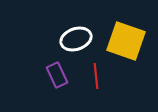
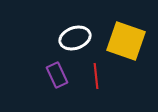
white ellipse: moved 1 px left, 1 px up
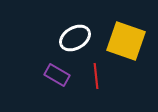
white ellipse: rotated 12 degrees counterclockwise
purple rectangle: rotated 35 degrees counterclockwise
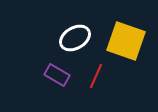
red line: rotated 30 degrees clockwise
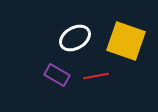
red line: rotated 55 degrees clockwise
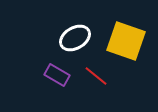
red line: rotated 50 degrees clockwise
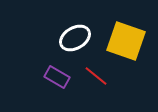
purple rectangle: moved 2 px down
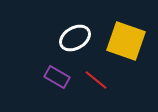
red line: moved 4 px down
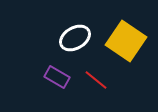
yellow square: rotated 15 degrees clockwise
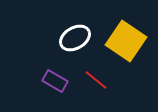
purple rectangle: moved 2 px left, 4 px down
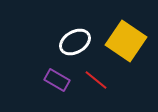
white ellipse: moved 4 px down
purple rectangle: moved 2 px right, 1 px up
